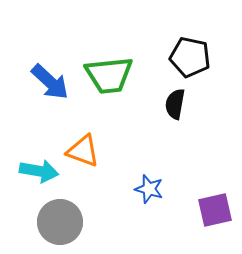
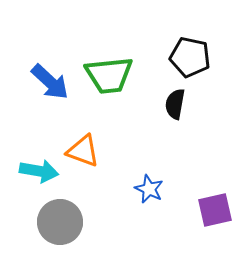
blue star: rotated 8 degrees clockwise
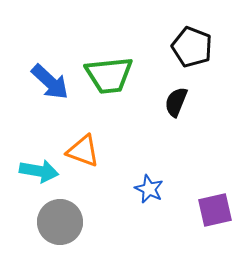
black pentagon: moved 2 px right, 10 px up; rotated 9 degrees clockwise
black semicircle: moved 1 px right, 2 px up; rotated 12 degrees clockwise
